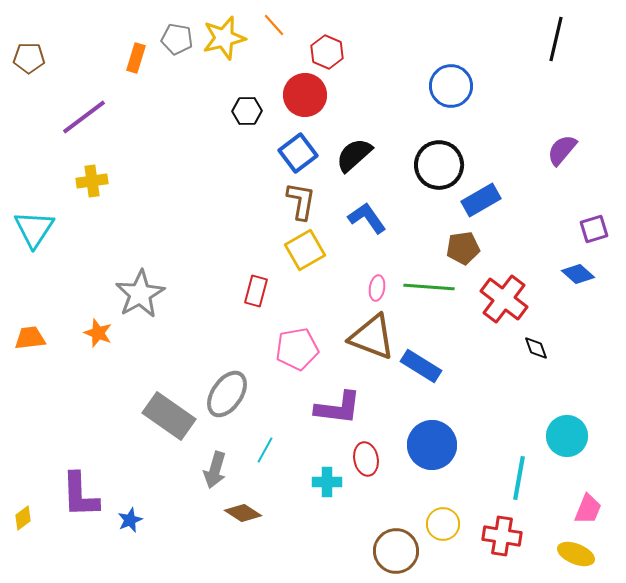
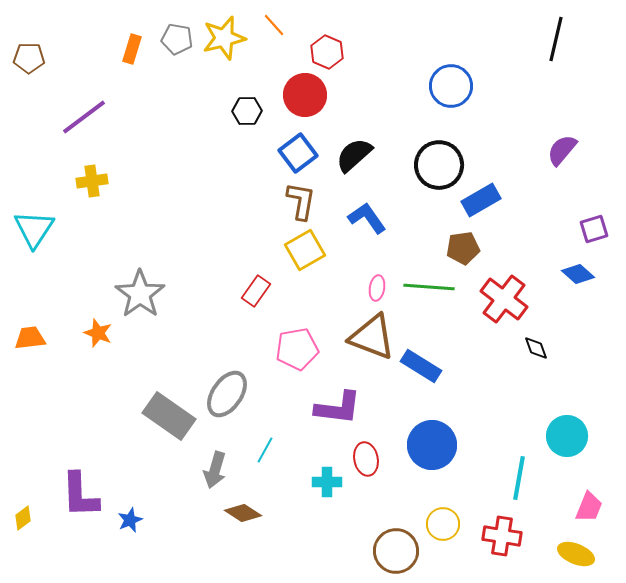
orange rectangle at (136, 58): moved 4 px left, 9 px up
red rectangle at (256, 291): rotated 20 degrees clockwise
gray star at (140, 294): rotated 6 degrees counterclockwise
pink trapezoid at (588, 509): moved 1 px right, 2 px up
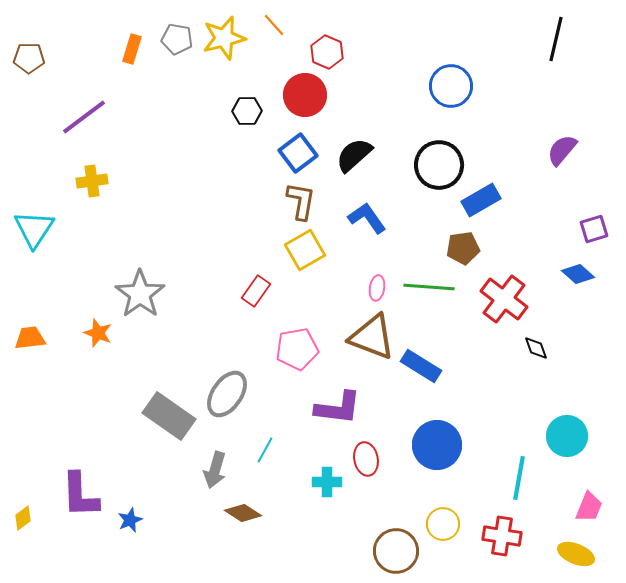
blue circle at (432, 445): moved 5 px right
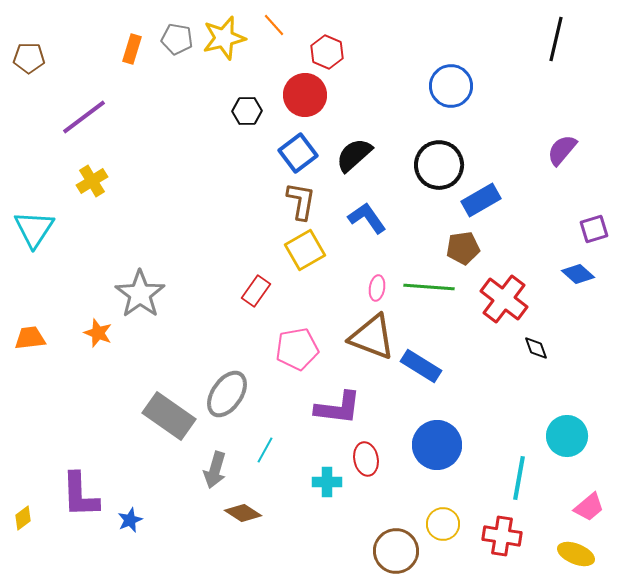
yellow cross at (92, 181): rotated 24 degrees counterclockwise
pink trapezoid at (589, 507): rotated 28 degrees clockwise
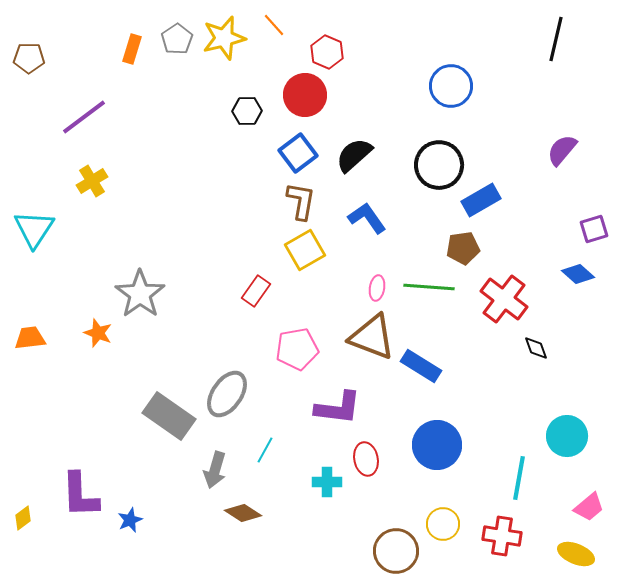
gray pentagon at (177, 39): rotated 28 degrees clockwise
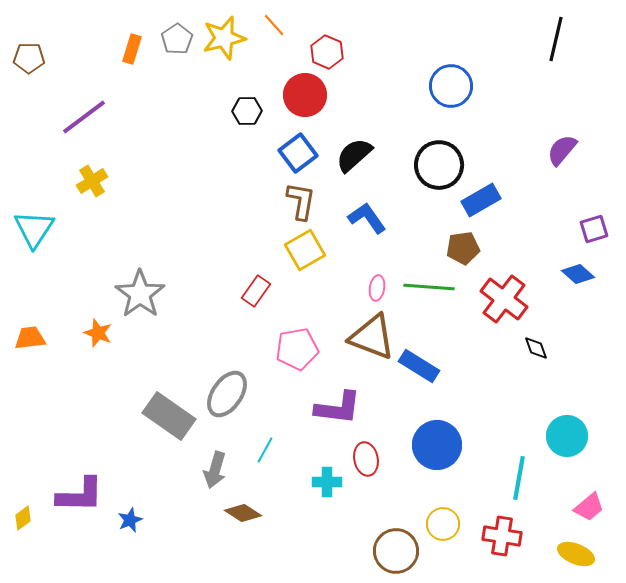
blue rectangle at (421, 366): moved 2 px left
purple L-shape at (80, 495): rotated 87 degrees counterclockwise
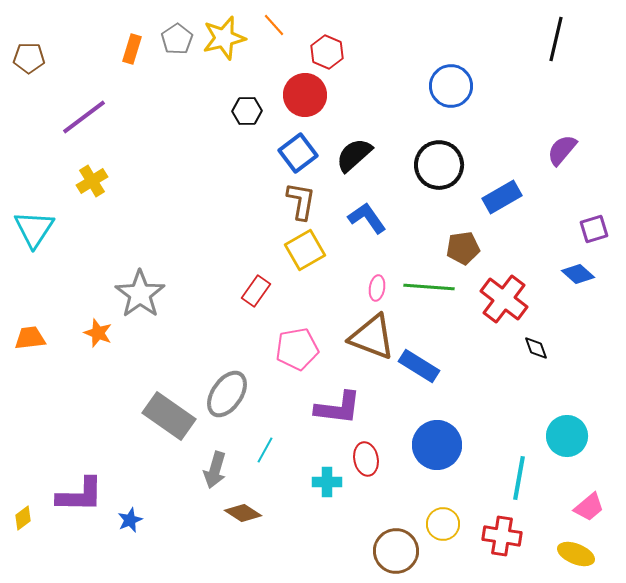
blue rectangle at (481, 200): moved 21 px right, 3 px up
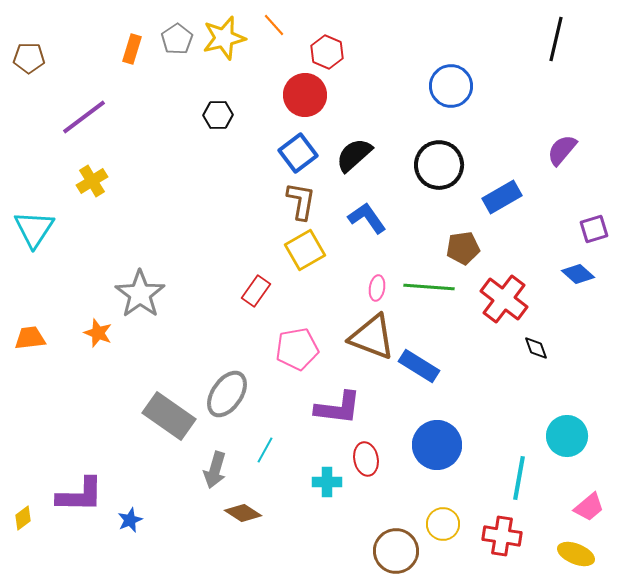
black hexagon at (247, 111): moved 29 px left, 4 px down
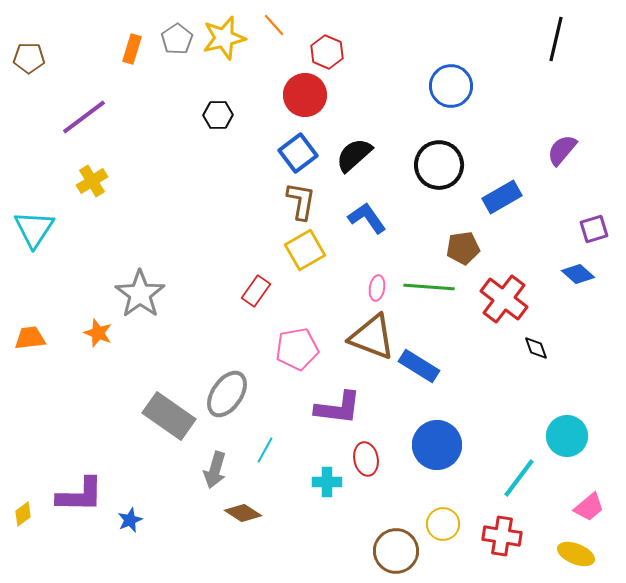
cyan line at (519, 478): rotated 27 degrees clockwise
yellow diamond at (23, 518): moved 4 px up
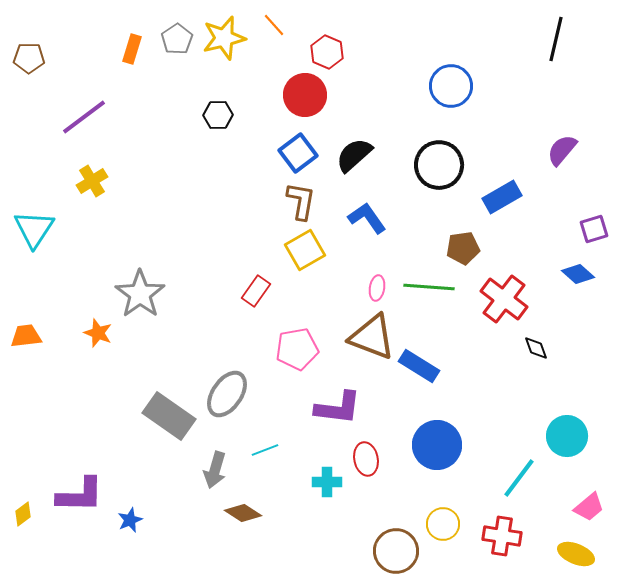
orange trapezoid at (30, 338): moved 4 px left, 2 px up
cyan line at (265, 450): rotated 40 degrees clockwise
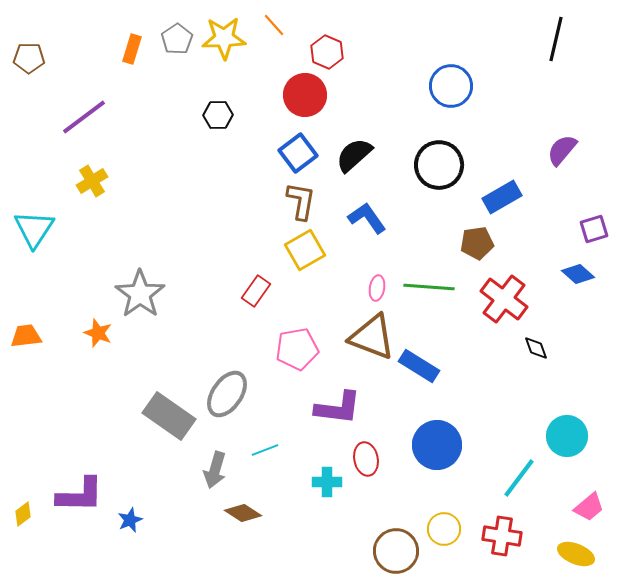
yellow star at (224, 38): rotated 12 degrees clockwise
brown pentagon at (463, 248): moved 14 px right, 5 px up
yellow circle at (443, 524): moved 1 px right, 5 px down
